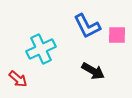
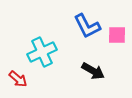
cyan cross: moved 1 px right, 3 px down
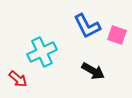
pink square: rotated 18 degrees clockwise
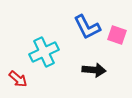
blue L-shape: moved 1 px down
cyan cross: moved 2 px right
black arrow: moved 1 px right, 1 px up; rotated 25 degrees counterclockwise
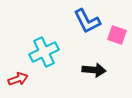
blue L-shape: moved 6 px up
red arrow: rotated 60 degrees counterclockwise
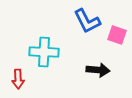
cyan cross: rotated 28 degrees clockwise
black arrow: moved 4 px right
red arrow: rotated 108 degrees clockwise
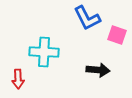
blue L-shape: moved 3 px up
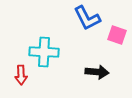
black arrow: moved 1 px left, 2 px down
red arrow: moved 3 px right, 4 px up
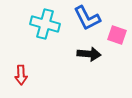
cyan cross: moved 1 px right, 28 px up; rotated 12 degrees clockwise
black arrow: moved 8 px left, 18 px up
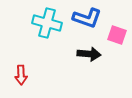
blue L-shape: rotated 44 degrees counterclockwise
cyan cross: moved 2 px right, 1 px up
